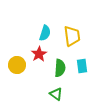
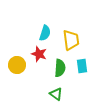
yellow trapezoid: moved 1 px left, 4 px down
red star: rotated 21 degrees counterclockwise
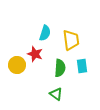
red star: moved 4 px left
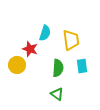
red star: moved 5 px left, 5 px up
green semicircle: moved 2 px left
green triangle: moved 1 px right
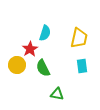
yellow trapezoid: moved 8 px right, 2 px up; rotated 20 degrees clockwise
red star: rotated 21 degrees clockwise
green semicircle: moved 15 px left; rotated 150 degrees clockwise
green triangle: rotated 24 degrees counterclockwise
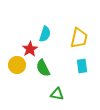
cyan semicircle: moved 1 px down
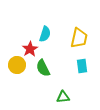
green triangle: moved 6 px right, 3 px down; rotated 16 degrees counterclockwise
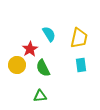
cyan semicircle: moved 4 px right; rotated 49 degrees counterclockwise
cyan rectangle: moved 1 px left, 1 px up
green triangle: moved 23 px left, 1 px up
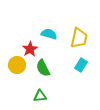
cyan semicircle: rotated 42 degrees counterclockwise
cyan rectangle: rotated 40 degrees clockwise
